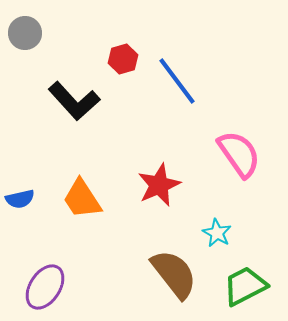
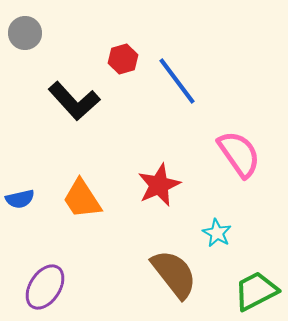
green trapezoid: moved 11 px right, 5 px down
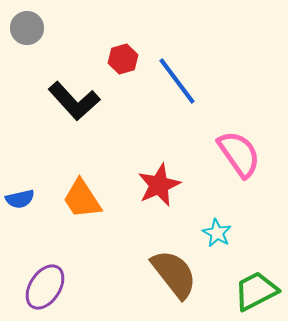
gray circle: moved 2 px right, 5 px up
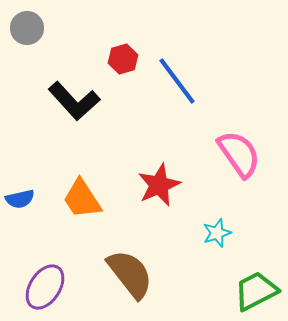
cyan star: rotated 24 degrees clockwise
brown semicircle: moved 44 px left
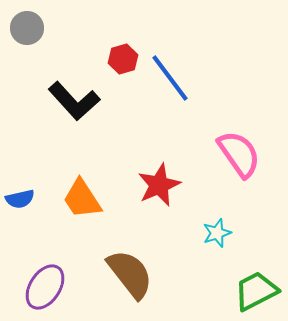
blue line: moved 7 px left, 3 px up
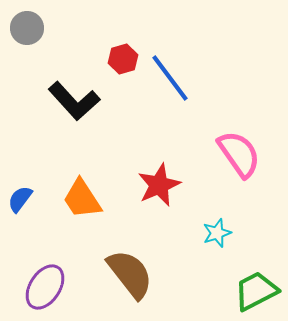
blue semicircle: rotated 140 degrees clockwise
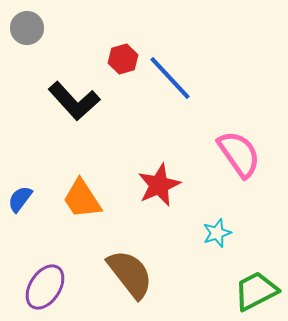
blue line: rotated 6 degrees counterclockwise
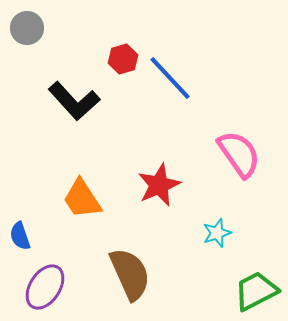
blue semicircle: moved 37 px down; rotated 56 degrees counterclockwise
brown semicircle: rotated 14 degrees clockwise
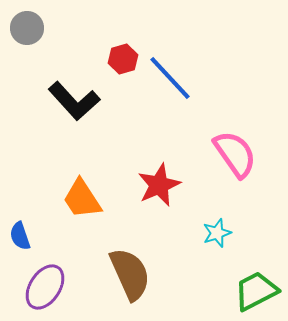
pink semicircle: moved 4 px left
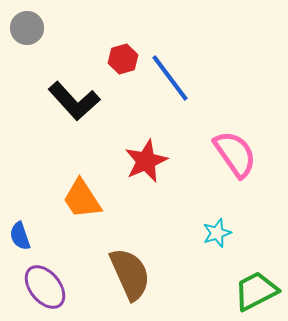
blue line: rotated 6 degrees clockwise
red star: moved 13 px left, 24 px up
purple ellipse: rotated 72 degrees counterclockwise
